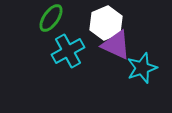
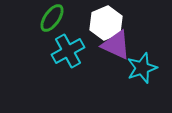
green ellipse: moved 1 px right
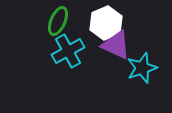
green ellipse: moved 6 px right, 3 px down; rotated 12 degrees counterclockwise
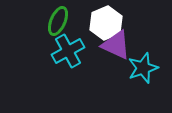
cyan star: moved 1 px right
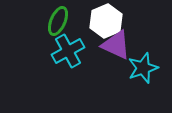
white hexagon: moved 2 px up
